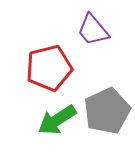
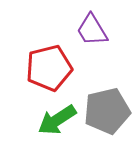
purple trapezoid: moved 1 px left; rotated 9 degrees clockwise
gray pentagon: rotated 12 degrees clockwise
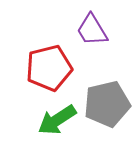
gray pentagon: moved 7 px up
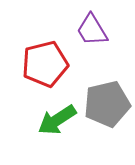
red pentagon: moved 4 px left, 4 px up
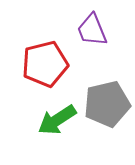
purple trapezoid: rotated 9 degrees clockwise
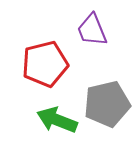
green arrow: rotated 54 degrees clockwise
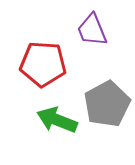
red pentagon: moved 2 px left; rotated 18 degrees clockwise
gray pentagon: rotated 15 degrees counterclockwise
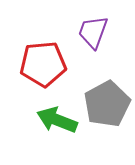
purple trapezoid: moved 1 px right, 2 px down; rotated 42 degrees clockwise
red pentagon: rotated 9 degrees counterclockwise
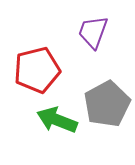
red pentagon: moved 6 px left, 6 px down; rotated 9 degrees counterclockwise
